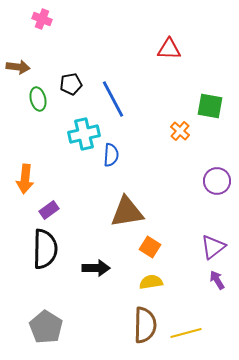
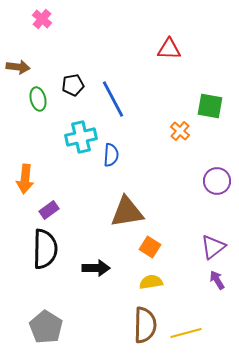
pink cross: rotated 18 degrees clockwise
black pentagon: moved 2 px right, 1 px down
cyan cross: moved 3 px left, 3 px down
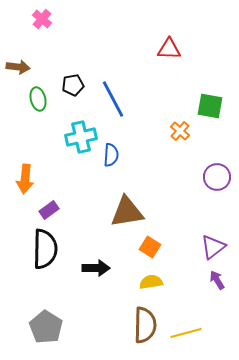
purple circle: moved 4 px up
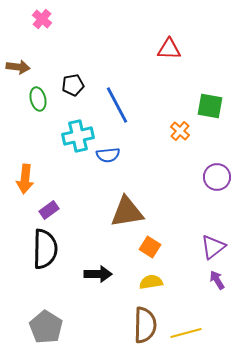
blue line: moved 4 px right, 6 px down
cyan cross: moved 3 px left, 1 px up
blue semicircle: moved 3 px left; rotated 80 degrees clockwise
black arrow: moved 2 px right, 6 px down
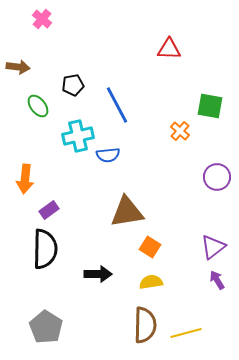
green ellipse: moved 7 px down; rotated 25 degrees counterclockwise
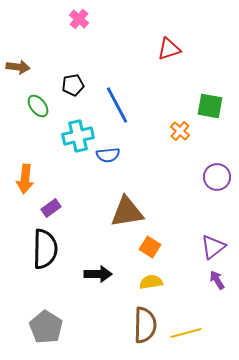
pink cross: moved 37 px right
red triangle: rotated 20 degrees counterclockwise
purple rectangle: moved 2 px right, 2 px up
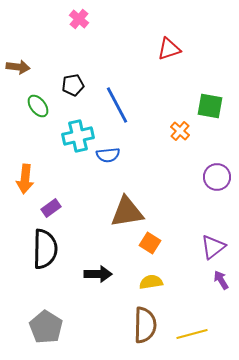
orange square: moved 4 px up
purple arrow: moved 4 px right
yellow line: moved 6 px right, 1 px down
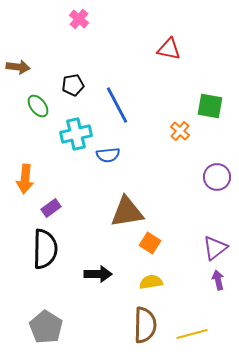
red triangle: rotated 30 degrees clockwise
cyan cross: moved 2 px left, 2 px up
purple triangle: moved 2 px right, 1 px down
purple arrow: moved 3 px left; rotated 18 degrees clockwise
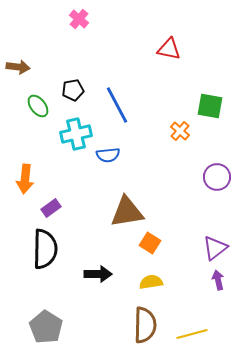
black pentagon: moved 5 px down
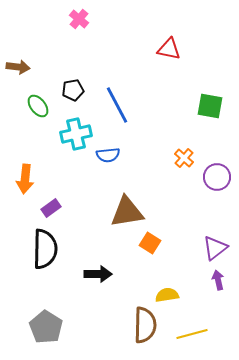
orange cross: moved 4 px right, 27 px down
yellow semicircle: moved 16 px right, 13 px down
